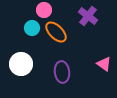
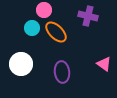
purple cross: rotated 24 degrees counterclockwise
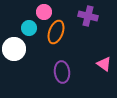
pink circle: moved 2 px down
cyan circle: moved 3 px left
orange ellipse: rotated 65 degrees clockwise
white circle: moved 7 px left, 15 px up
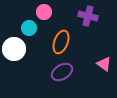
orange ellipse: moved 5 px right, 10 px down
purple ellipse: rotated 65 degrees clockwise
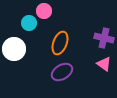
pink circle: moved 1 px up
purple cross: moved 16 px right, 22 px down
cyan circle: moved 5 px up
orange ellipse: moved 1 px left, 1 px down
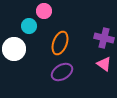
cyan circle: moved 3 px down
